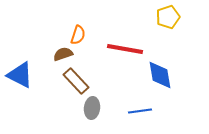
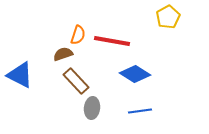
yellow pentagon: rotated 10 degrees counterclockwise
red line: moved 13 px left, 8 px up
blue diamond: moved 25 px left, 1 px up; rotated 48 degrees counterclockwise
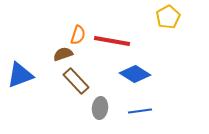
blue triangle: rotated 48 degrees counterclockwise
gray ellipse: moved 8 px right
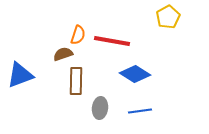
brown rectangle: rotated 44 degrees clockwise
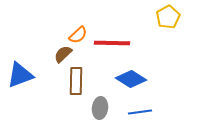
orange semicircle: rotated 30 degrees clockwise
red line: moved 2 px down; rotated 9 degrees counterclockwise
brown semicircle: rotated 24 degrees counterclockwise
blue diamond: moved 4 px left, 5 px down
blue line: moved 1 px down
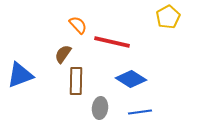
orange semicircle: moved 10 px up; rotated 90 degrees counterclockwise
red line: moved 1 px up; rotated 12 degrees clockwise
brown semicircle: rotated 12 degrees counterclockwise
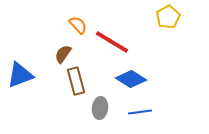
red line: rotated 18 degrees clockwise
brown rectangle: rotated 16 degrees counterclockwise
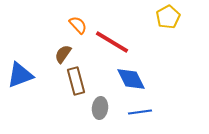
blue diamond: rotated 32 degrees clockwise
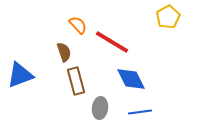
brown semicircle: moved 1 px right, 2 px up; rotated 126 degrees clockwise
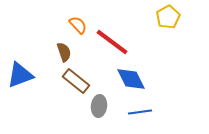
red line: rotated 6 degrees clockwise
brown rectangle: rotated 36 degrees counterclockwise
gray ellipse: moved 1 px left, 2 px up
